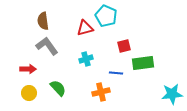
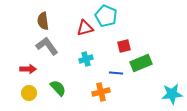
green rectangle: moved 2 px left; rotated 15 degrees counterclockwise
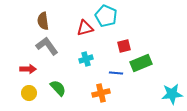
orange cross: moved 1 px down
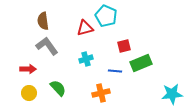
blue line: moved 1 px left, 2 px up
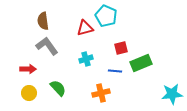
red square: moved 3 px left, 2 px down
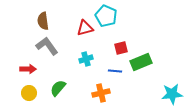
green rectangle: moved 1 px up
green semicircle: rotated 96 degrees counterclockwise
